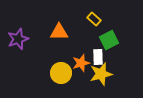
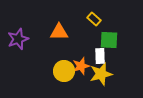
green square: rotated 30 degrees clockwise
white rectangle: moved 2 px right, 1 px up
orange star: moved 3 px down
yellow circle: moved 3 px right, 2 px up
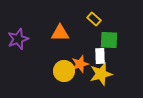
orange triangle: moved 1 px right, 1 px down
orange star: moved 1 px left, 2 px up
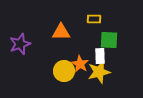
yellow rectangle: rotated 40 degrees counterclockwise
orange triangle: moved 1 px right, 1 px up
purple star: moved 2 px right, 5 px down
orange star: rotated 24 degrees counterclockwise
yellow star: moved 2 px left, 2 px up
